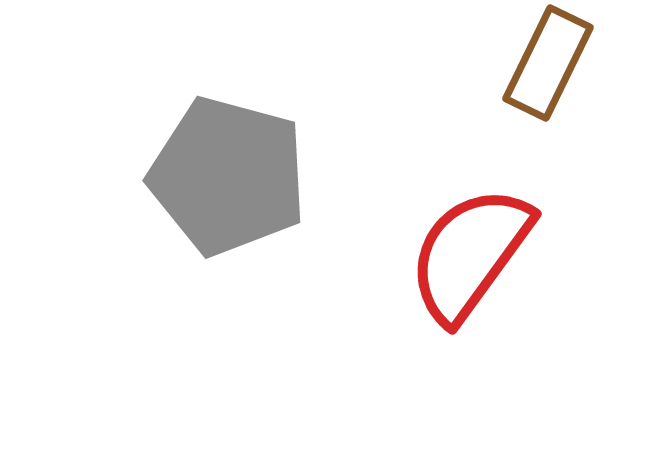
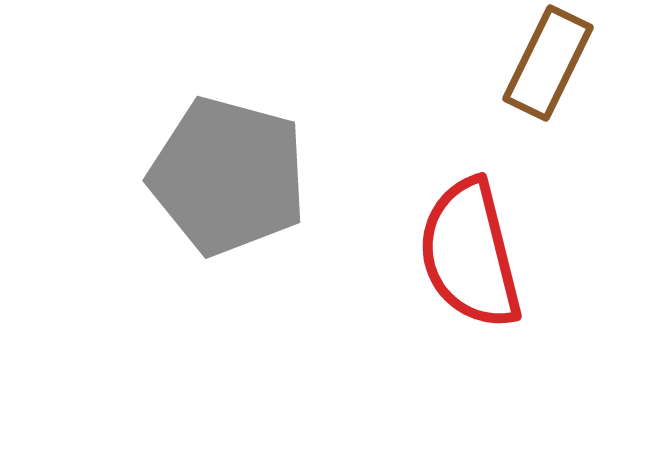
red semicircle: rotated 50 degrees counterclockwise
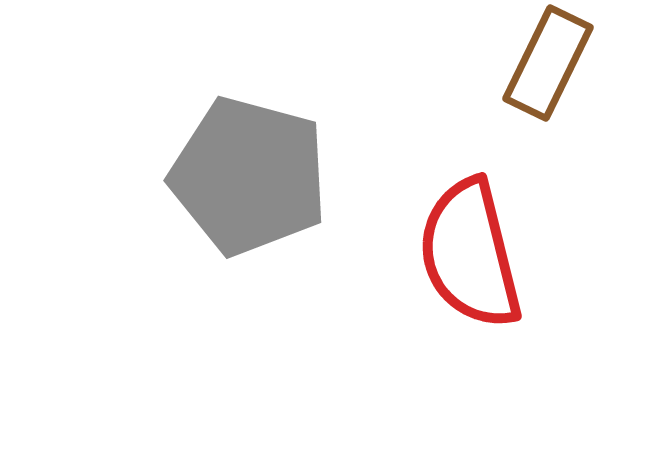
gray pentagon: moved 21 px right
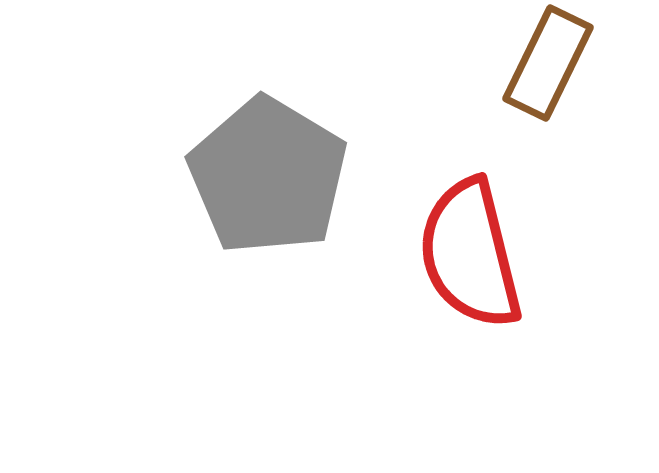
gray pentagon: moved 19 px right; rotated 16 degrees clockwise
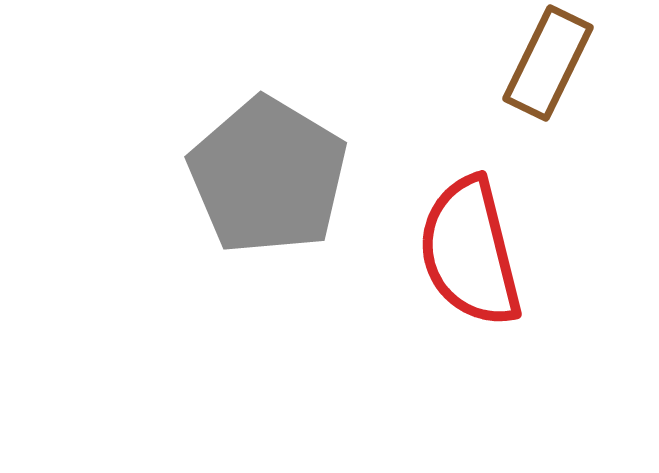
red semicircle: moved 2 px up
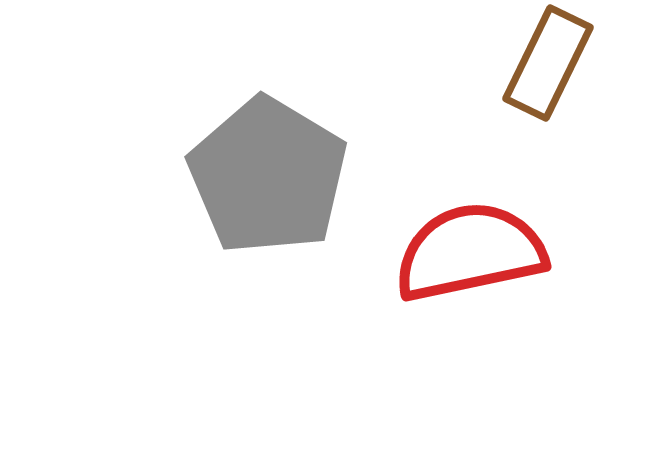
red semicircle: rotated 92 degrees clockwise
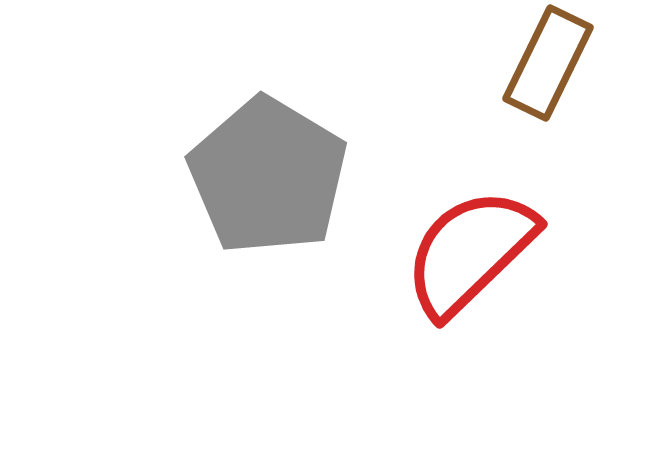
red semicircle: rotated 32 degrees counterclockwise
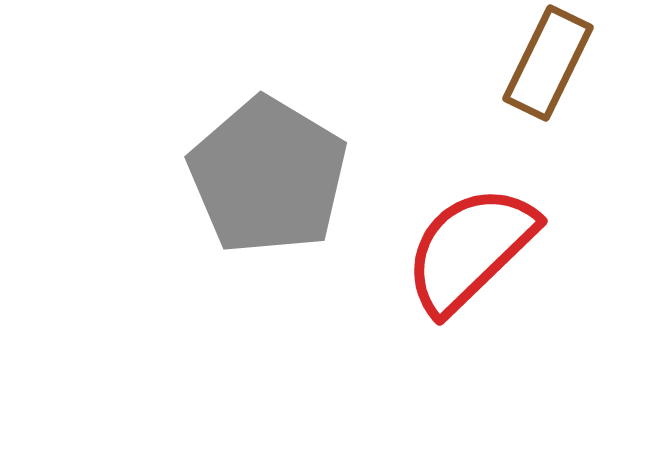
red semicircle: moved 3 px up
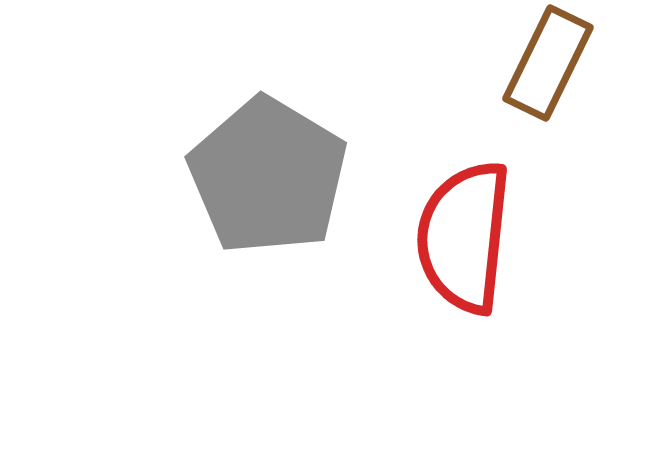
red semicircle: moved 6 px left, 12 px up; rotated 40 degrees counterclockwise
